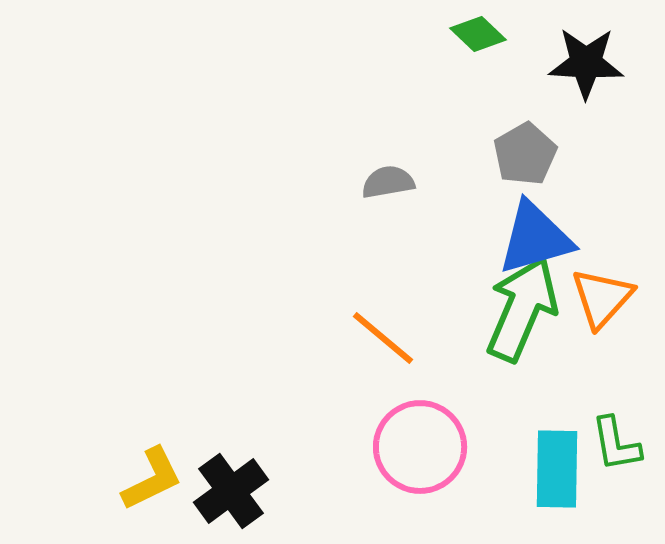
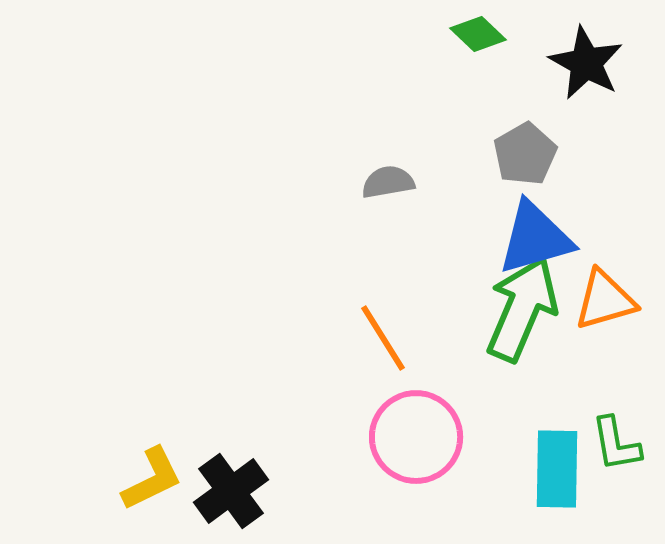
black star: rotated 26 degrees clockwise
orange triangle: moved 3 px right, 2 px down; rotated 32 degrees clockwise
orange line: rotated 18 degrees clockwise
pink circle: moved 4 px left, 10 px up
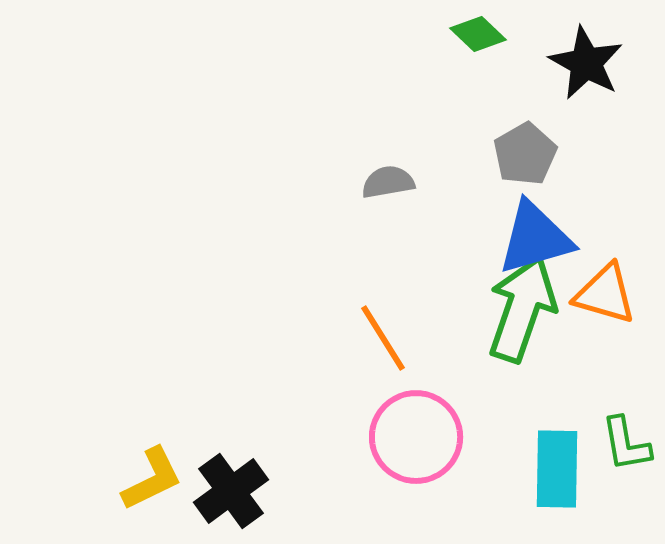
orange triangle: moved 6 px up; rotated 32 degrees clockwise
green arrow: rotated 4 degrees counterclockwise
green L-shape: moved 10 px right
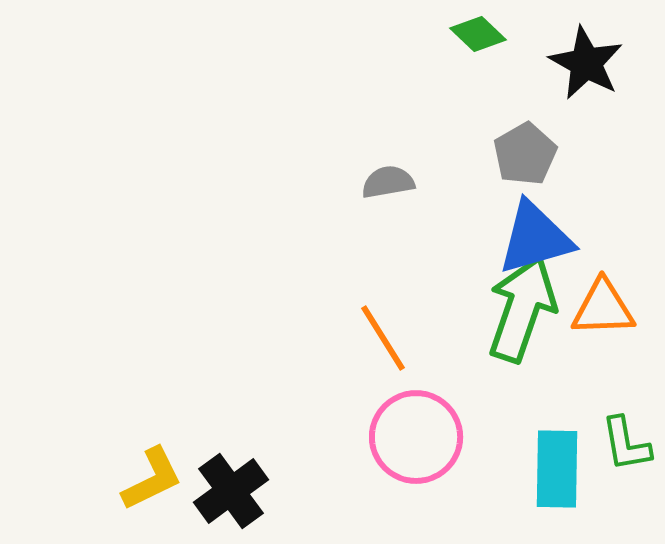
orange triangle: moved 2 px left, 14 px down; rotated 18 degrees counterclockwise
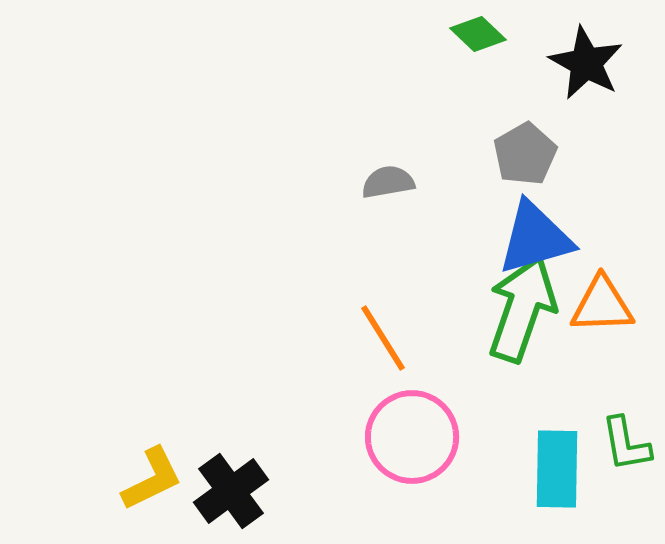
orange triangle: moved 1 px left, 3 px up
pink circle: moved 4 px left
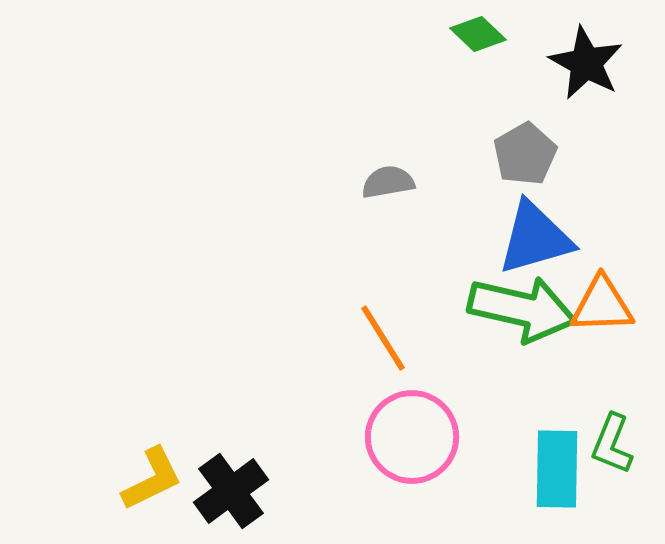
green arrow: rotated 84 degrees clockwise
green L-shape: moved 14 px left; rotated 32 degrees clockwise
